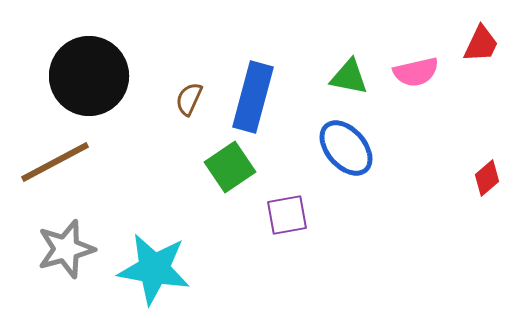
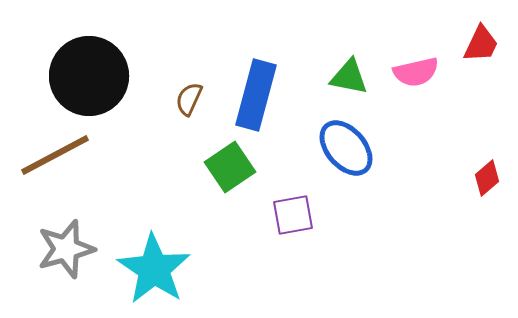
blue rectangle: moved 3 px right, 2 px up
brown line: moved 7 px up
purple square: moved 6 px right
cyan star: rotated 24 degrees clockwise
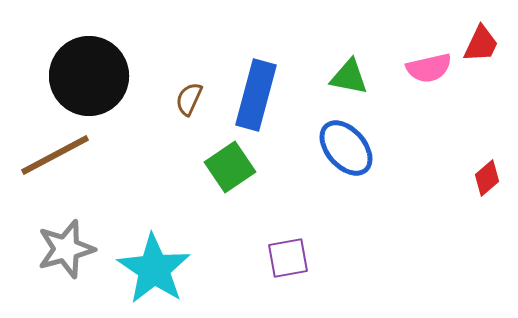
pink semicircle: moved 13 px right, 4 px up
purple square: moved 5 px left, 43 px down
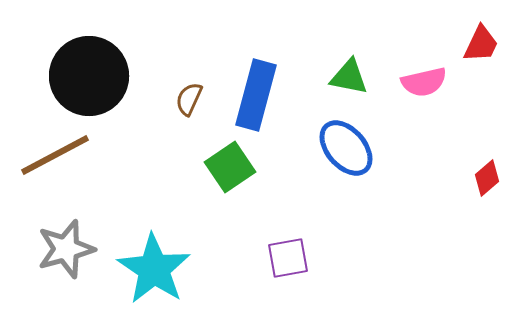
pink semicircle: moved 5 px left, 14 px down
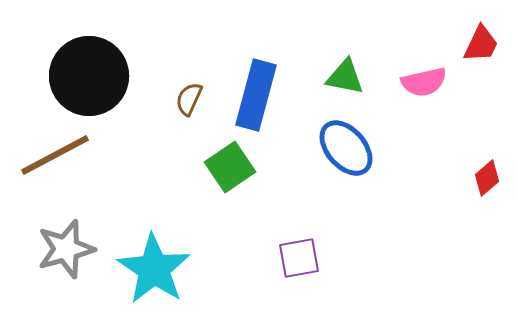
green triangle: moved 4 px left
purple square: moved 11 px right
